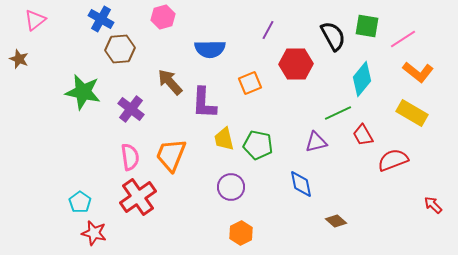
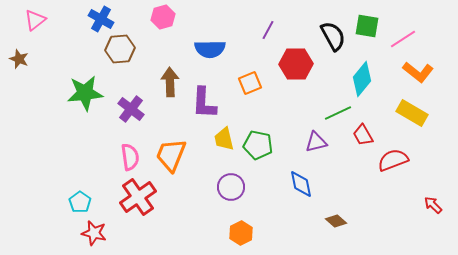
brown arrow: rotated 40 degrees clockwise
green star: moved 2 px right, 1 px down; rotated 18 degrees counterclockwise
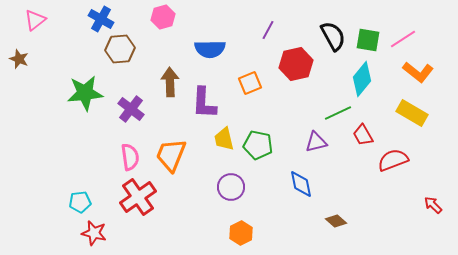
green square: moved 1 px right, 14 px down
red hexagon: rotated 12 degrees counterclockwise
cyan pentagon: rotated 30 degrees clockwise
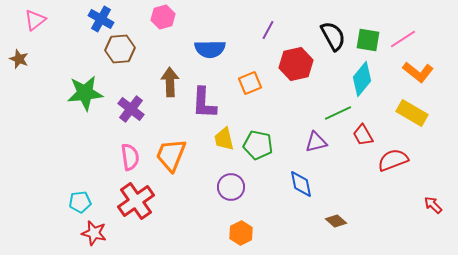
red cross: moved 2 px left, 4 px down
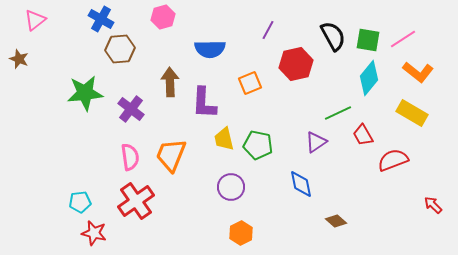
cyan diamond: moved 7 px right, 1 px up
purple triangle: rotated 20 degrees counterclockwise
